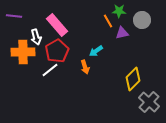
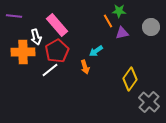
gray circle: moved 9 px right, 7 px down
yellow diamond: moved 3 px left; rotated 10 degrees counterclockwise
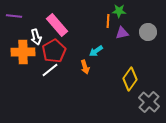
orange line: rotated 32 degrees clockwise
gray circle: moved 3 px left, 5 px down
red pentagon: moved 3 px left
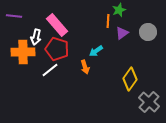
green star: moved 1 px up; rotated 24 degrees counterclockwise
purple triangle: rotated 24 degrees counterclockwise
white arrow: rotated 28 degrees clockwise
red pentagon: moved 3 px right, 2 px up; rotated 25 degrees counterclockwise
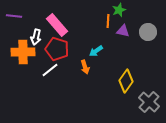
purple triangle: moved 1 px right, 2 px up; rotated 48 degrees clockwise
yellow diamond: moved 4 px left, 2 px down
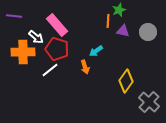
white arrow: rotated 63 degrees counterclockwise
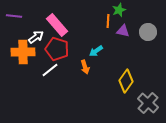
white arrow: rotated 77 degrees counterclockwise
gray cross: moved 1 px left, 1 px down
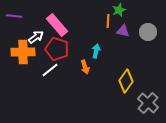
cyan arrow: rotated 136 degrees clockwise
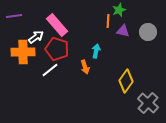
purple line: rotated 14 degrees counterclockwise
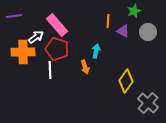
green star: moved 15 px right, 1 px down
purple triangle: rotated 16 degrees clockwise
white line: rotated 54 degrees counterclockwise
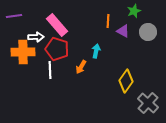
white arrow: rotated 35 degrees clockwise
orange arrow: moved 4 px left; rotated 48 degrees clockwise
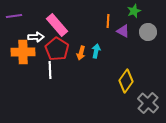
red pentagon: rotated 15 degrees clockwise
orange arrow: moved 14 px up; rotated 16 degrees counterclockwise
